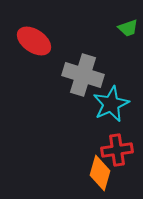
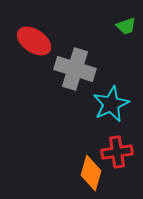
green trapezoid: moved 2 px left, 2 px up
gray cross: moved 8 px left, 6 px up
red cross: moved 2 px down
orange diamond: moved 9 px left
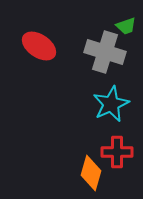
red ellipse: moved 5 px right, 5 px down
gray cross: moved 30 px right, 17 px up
red cross: rotated 8 degrees clockwise
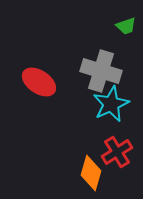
red ellipse: moved 36 px down
gray cross: moved 4 px left, 19 px down
red cross: rotated 32 degrees counterclockwise
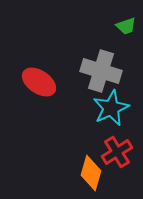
cyan star: moved 4 px down
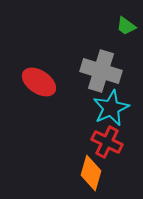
green trapezoid: rotated 55 degrees clockwise
red cross: moved 10 px left, 10 px up; rotated 32 degrees counterclockwise
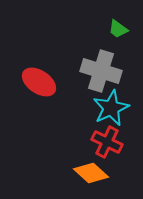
green trapezoid: moved 8 px left, 3 px down
orange diamond: rotated 64 degrees counterclockwise
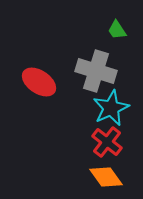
green trapezoid: moved 1 px left, 1 px down; rotated 20 degrees clockwise
gray cross: moved 5 px left
red cross: rotated 12 degrees clockwise
orange diamond: moved 15 px right, 4 px down; rotated 12 degrees clockwise
